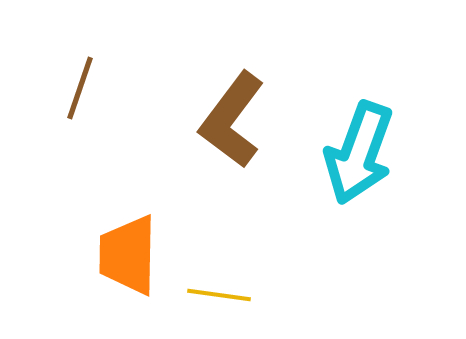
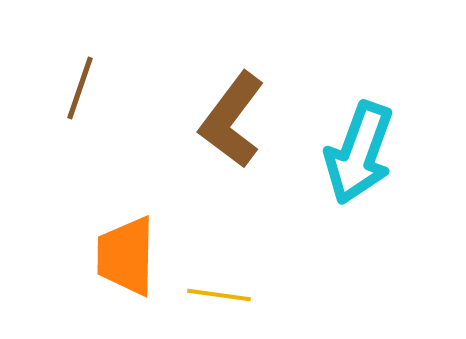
orange trapezoid: moved 2 px left, 1 px down
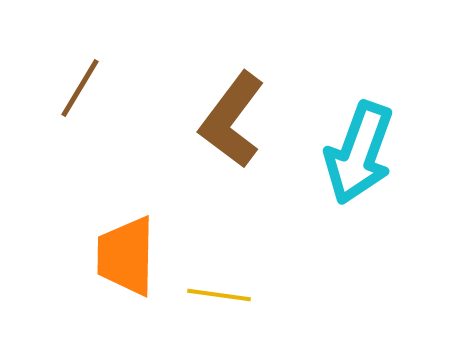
brown line: rotated 12 degrees clockwise
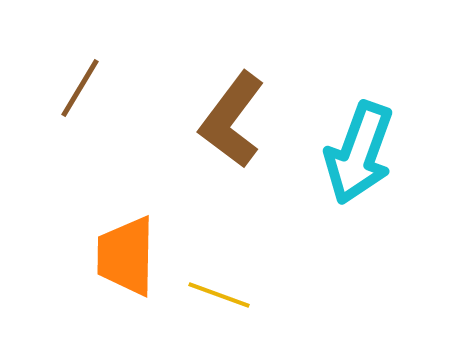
yellow line: rotated 12 degrees clockwise
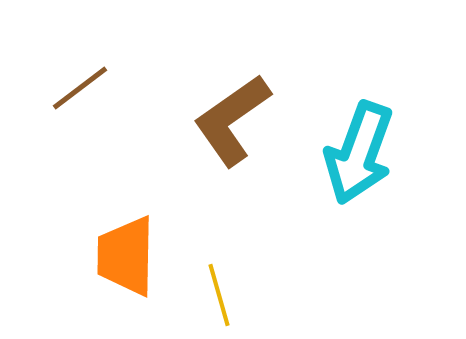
brown line: rotated 22 degrees clockwise
brown L-shape: rotated 18 degrees clockwise
yellow line: rotated 54 degrees clockwise
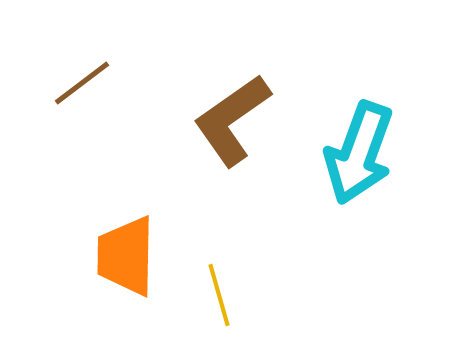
brown line: moved 2 px right, 5 px up
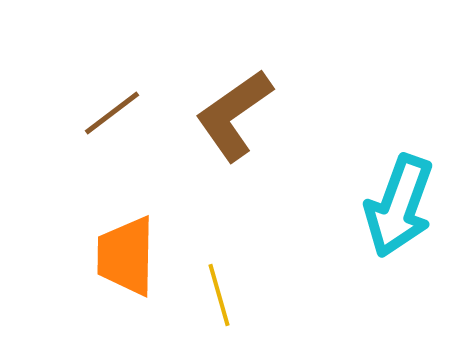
brown line: moved 30 px right, 30 px down
brown L-shape: moved 2 px right, 5 px up
cyan arrow: moved 40 px right, 53 px down
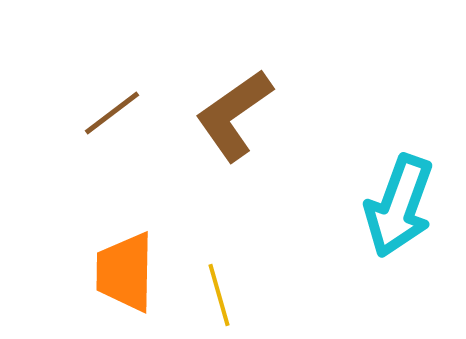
orange trapezoid: moved 1 px left, 16 px down
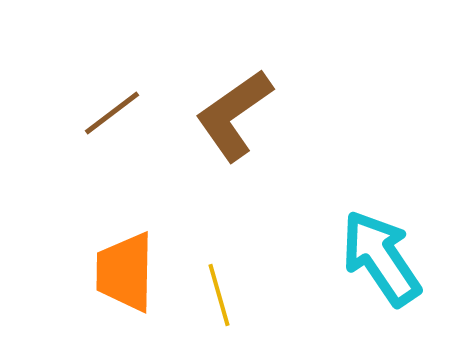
cyan arrow: moved 18 px left, 52 px down; rotated 126 degrees clockwise
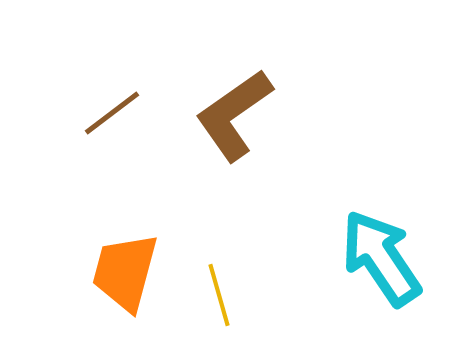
orange trapezoid: rotated 14 degrees clockwise
